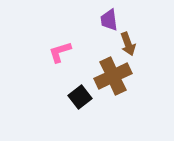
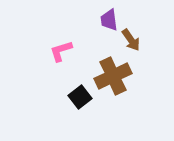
brown arrow: moved 3 px right, 4 px up; rotated 15 degrees counterclockwise
pink L-shape: moved 1 px right, 1 px up
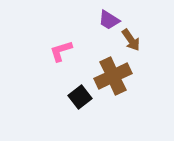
purple trapezoid: rotated 50 degrees counterclockwise
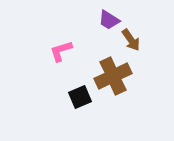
black square: rotated 15 degrees clockwise
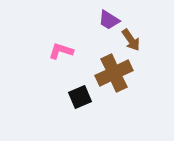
pink L-shape: rotated 35 degrees clockwise
brown cross: moved 1 px right, 3 px up
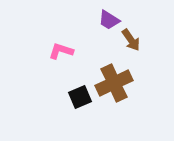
brown cross: moved 10 px down
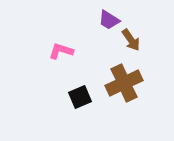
brown cross: moved 10 px right
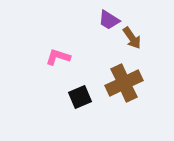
brown arrow: moved 1 px right, 2 px up
pink L-shape: moved 3 px left, 6 px down
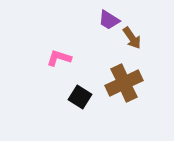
pink L-shape: moved 1 px right, 1 px down
black square: rotated 35 degrees counterclockwise
